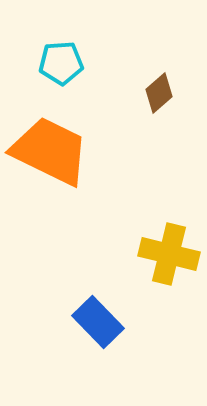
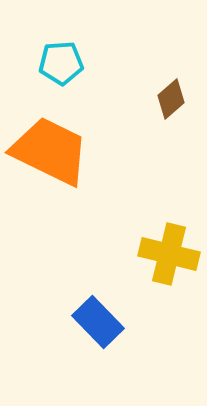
brown diamond: moved 12 px right, 6 px down
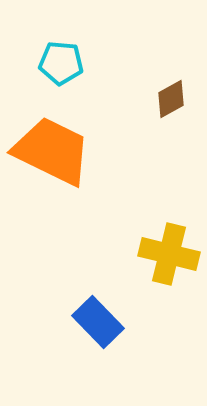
cyan pentagon: rotated 9 degrees clockwise
brown diamond: rotated 12 degrees clockwise
orange trapezoid: moved 2 px right
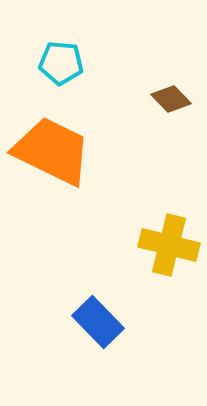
brown diamond: rotated 75 degrees clockwise
yellow cross: moved 9 px up
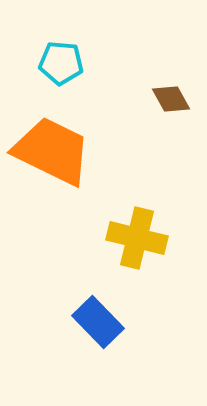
brown diamond: rotated 15 degrees clockwise
yellow cross: moved 32 px left, 7 px up
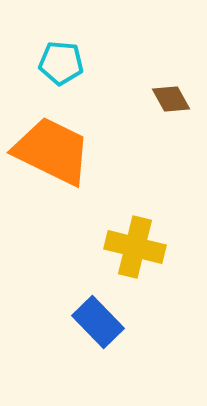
yellow cross: moved 2 px left, 9 px down
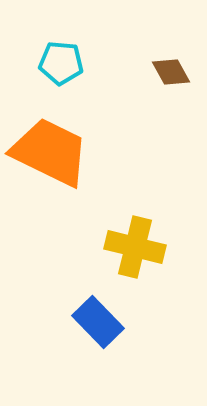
brown diamond: moved 27 px up
orange trapezoid: moved 2 px left, 1 px down
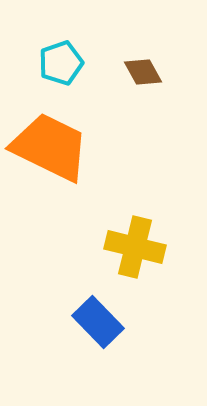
cyan pentagon: rotated 24 degrees counterclockwise
brown diamond: moved 28 px left
orange trapezoid: moved 5 px up
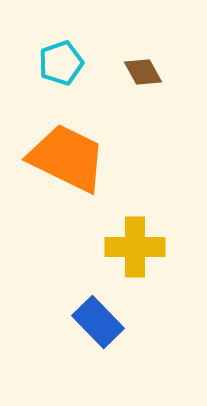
orange trapezoid: moved 17 px right, 11 px down
yellow cross: rotated 14 degrees counterclockwise
